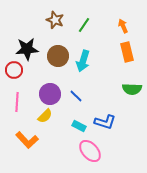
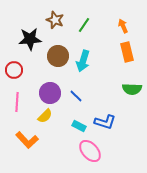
black star: moved 3 px right, 10 px up
purple circle: moved 1 px up
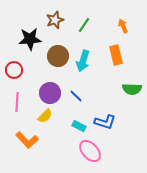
brown star: rotated 30 degrees clockwise
orange rectangle: moved 11 px left, 3 px down
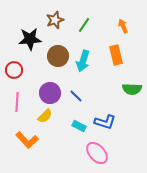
pink ellipse: moved 7 px right, 2 px down
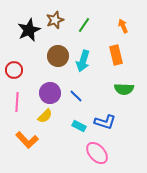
black star: moved 1 px left, 9 px up; rotated 20 degrees counterclockwise
green semicircle: moved 8 px left
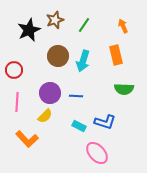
blue line: rotated 40 degrees counterclockwise
orange L-shape: moved 1 px up
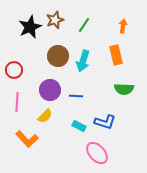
orange arrow: rotated 32 degrees clockwise
black star: moved 1 px right, 3 px up
purple circle: moved 3 px up
